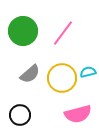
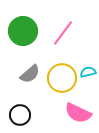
pink semicircle: moved 1 px up; rotated 40 degrees clockwise
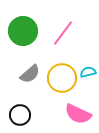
pink semicircle: moved 1 px down
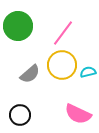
green circle: moved 5 px left, 5 px up
yellow circle: moved 13 px up
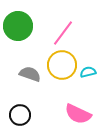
gray semicircle: rotated 120 degrees counterclockwise
